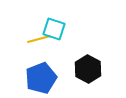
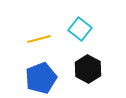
cyan square: moved 26 px right; rotated 20 degrees clockwise
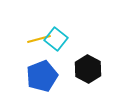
cyan square: moved 24 px left, 10 px down
blue pentagon: moved 1 px right, 2 px up
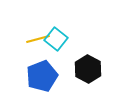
yellow line: moved 1 px left
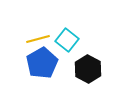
cyan square: moved 11 px right, 1 px down
blue pentagon: moved 13 px up; rotated 8 degrees counterclockwise
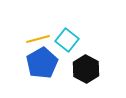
black hexagon: moved 2 px left
